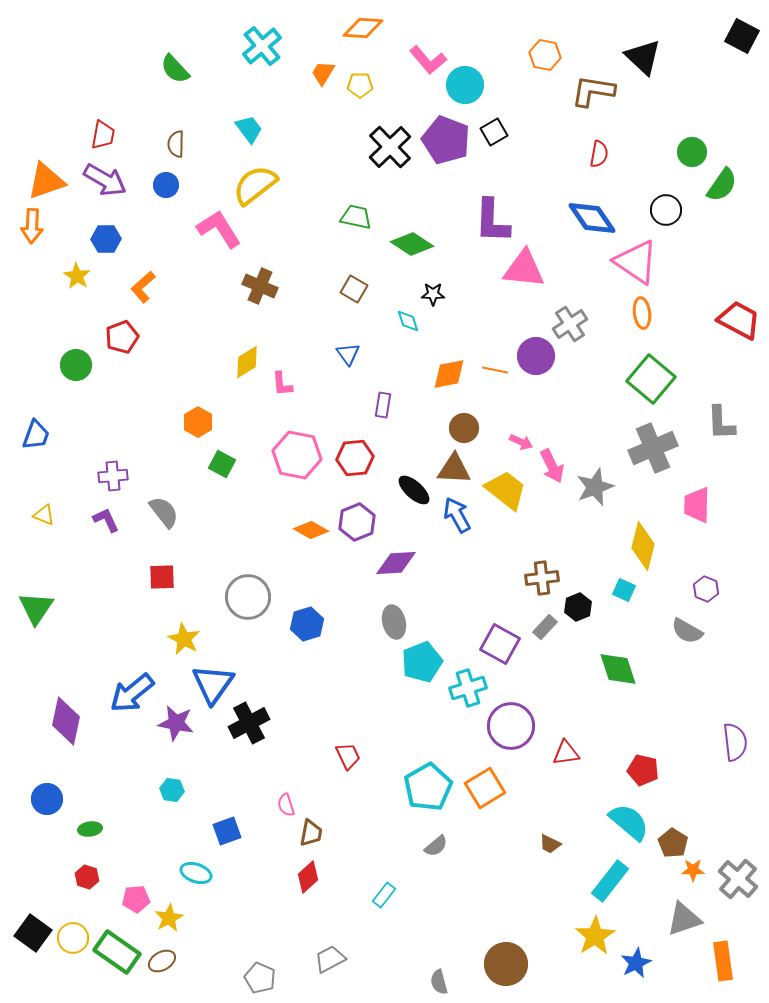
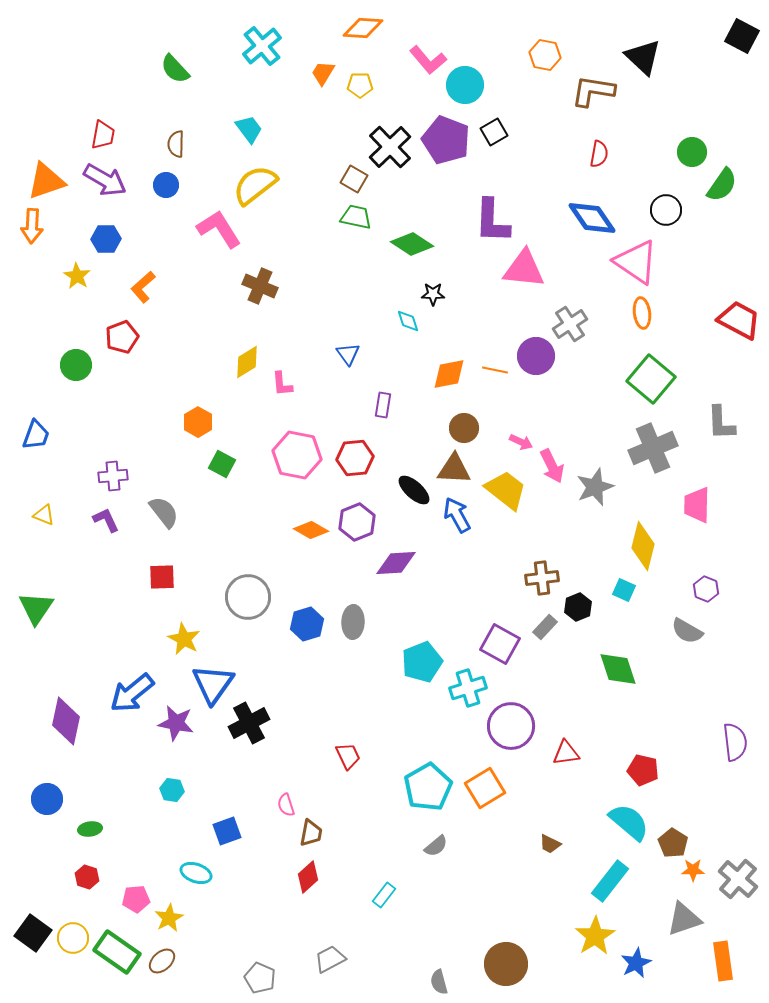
brown square at (354, 289): moved 110 px up
gray ellipse at (394, 622): moved 41 px left; rotated 16 degrees clockwise
brown ellipse at (162, 961): rotated 12 degrees counterclockwise
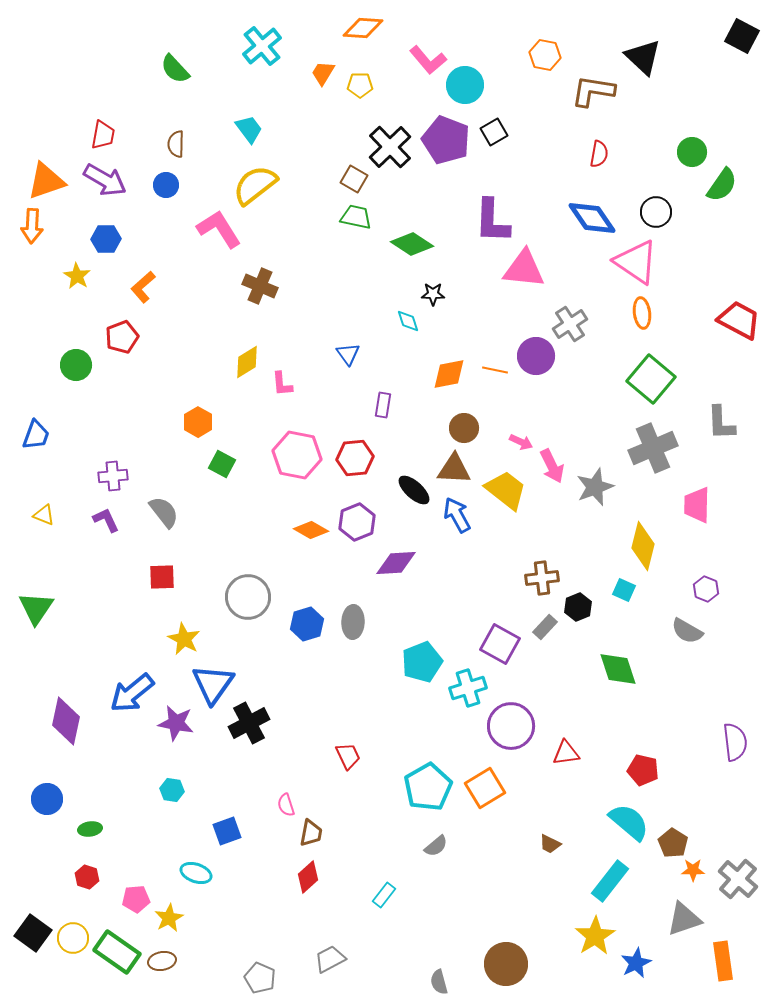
black circle at (666, 210): moved 10 px left, 2 px down
brown ellipse at (162, 961): rotated 32 degrees clockwise
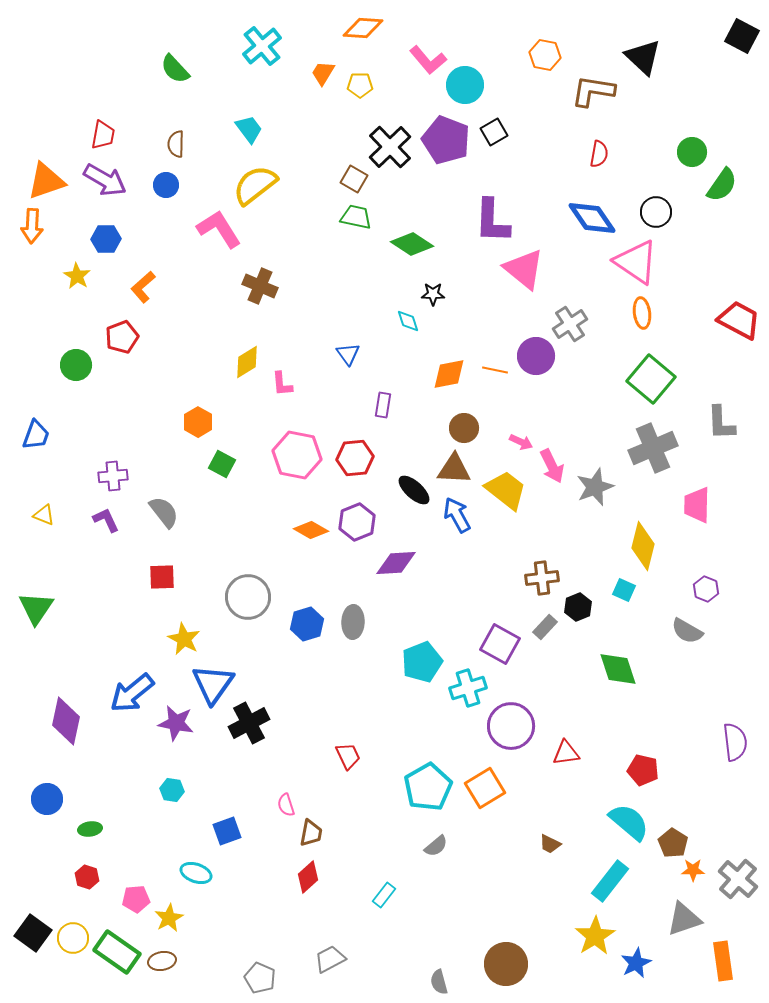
pink triangle at (524, 269): rotated 33 degrees clockwise
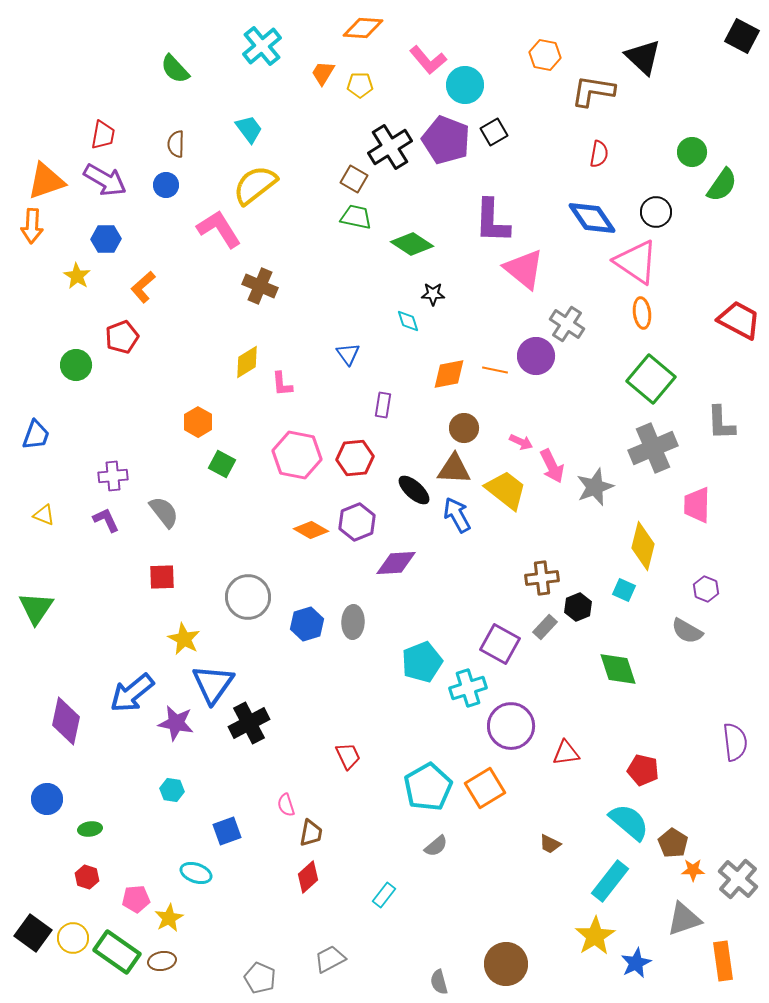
black cross at (390, 147): rotated 12 degrees clockwise
gray cross at (570, 324): moved 3 px left; rotated 24 degrees counterclockwise
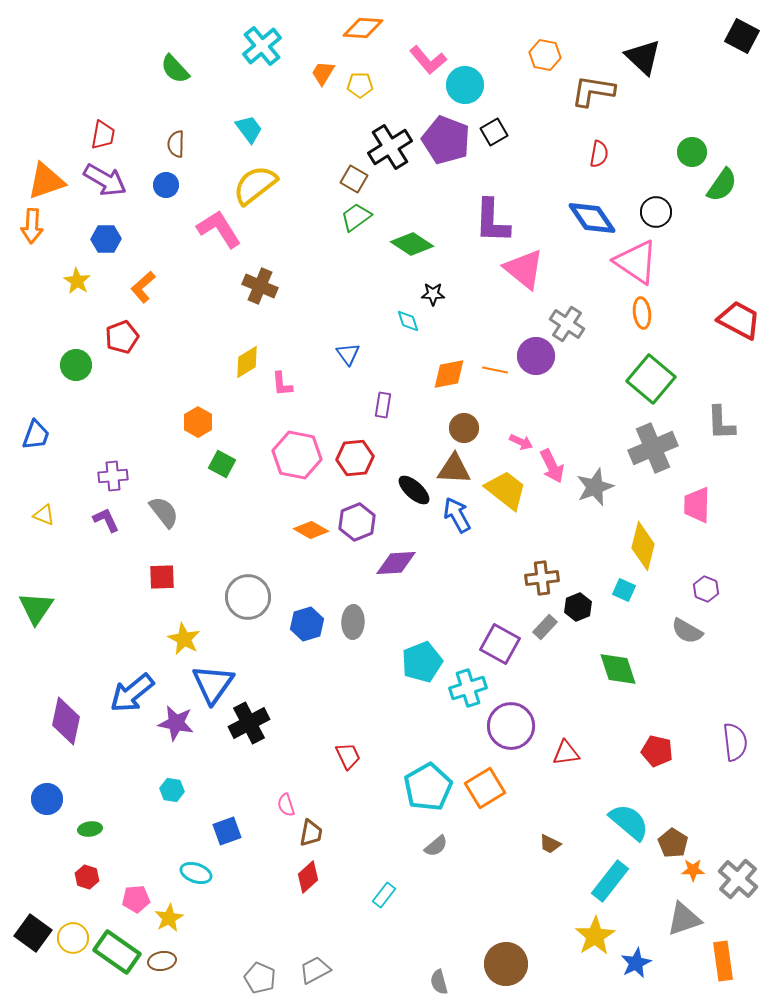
green trapezoid at (356, 217): rotated 48 degrees counterclockwise
yellow star at (77, 276): moved 5 px down
red pentagon at (643, 770): moved 14 px right, 19 px up
gray trapezoid at (330, 959): moved 15 px left, 11 px down
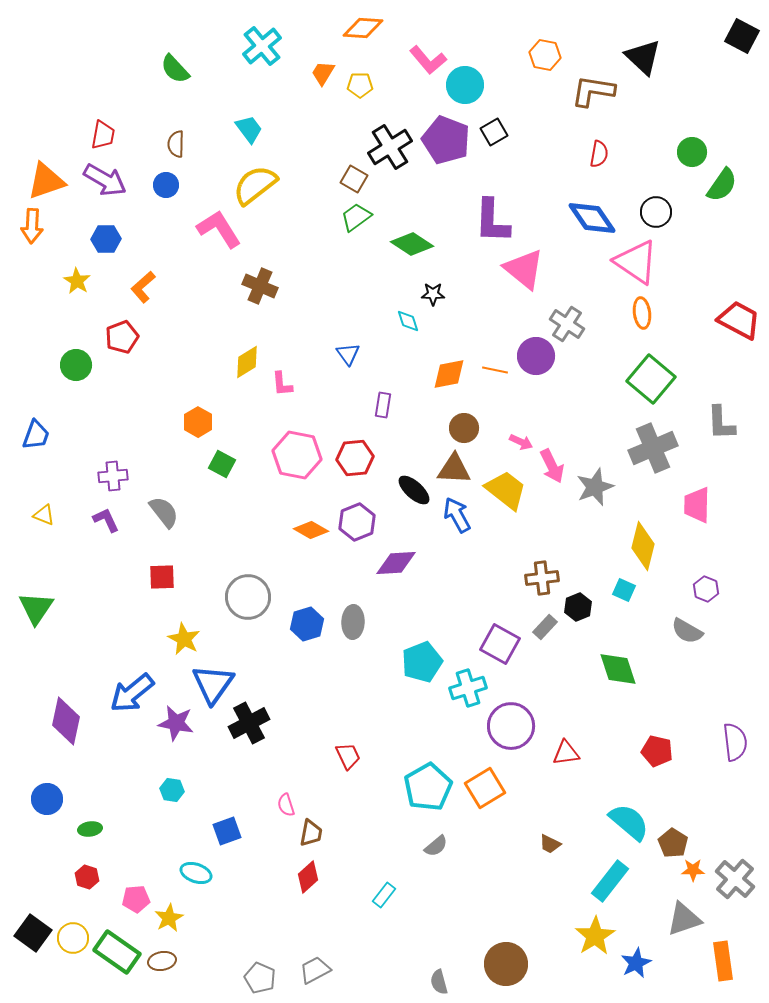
gray cross at (738, 879): moved 3 px left
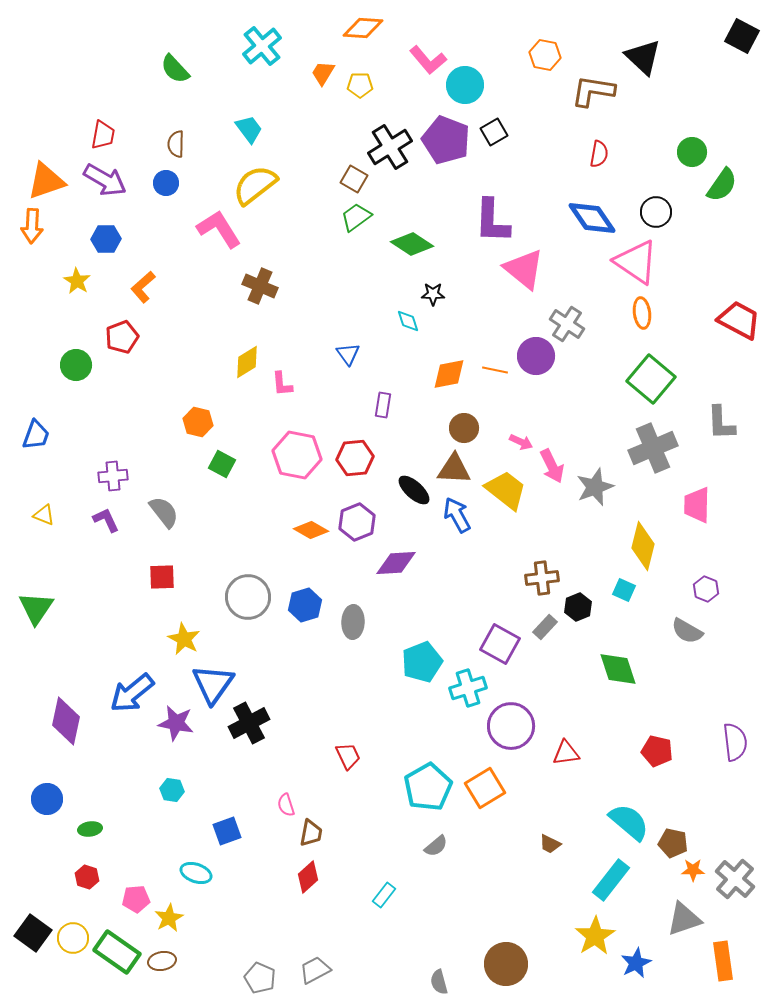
blue circle at (166, 185): moved 2 px up
orange hexagon at (198, 422): rotated 16 degrees counterclockwise
blue hexagon at (307, 624): moved 2 px left, 19 px up
brown pentagon at (673, 843): rotated 20 degrees counterclockwise
cyan rectangle at (610, 881): moved 1 px right, 1 px up
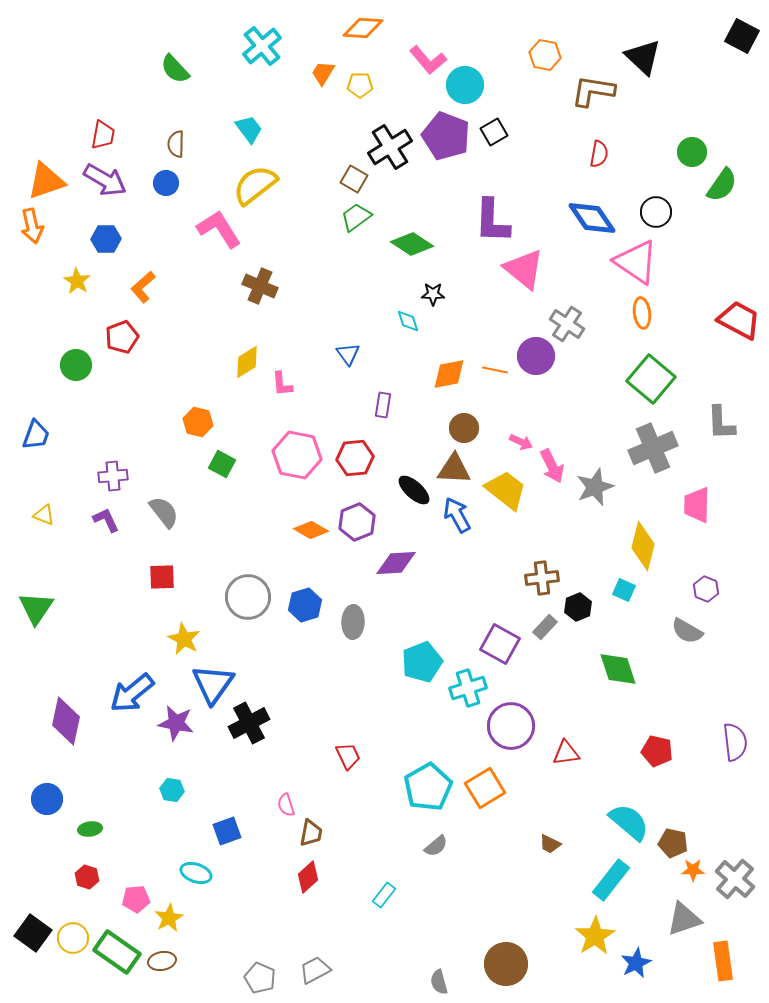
purple pentagon at (446, 140): moved 4 px up
orange arrow at (32, 226): rotated 16 degrees counterclockwise
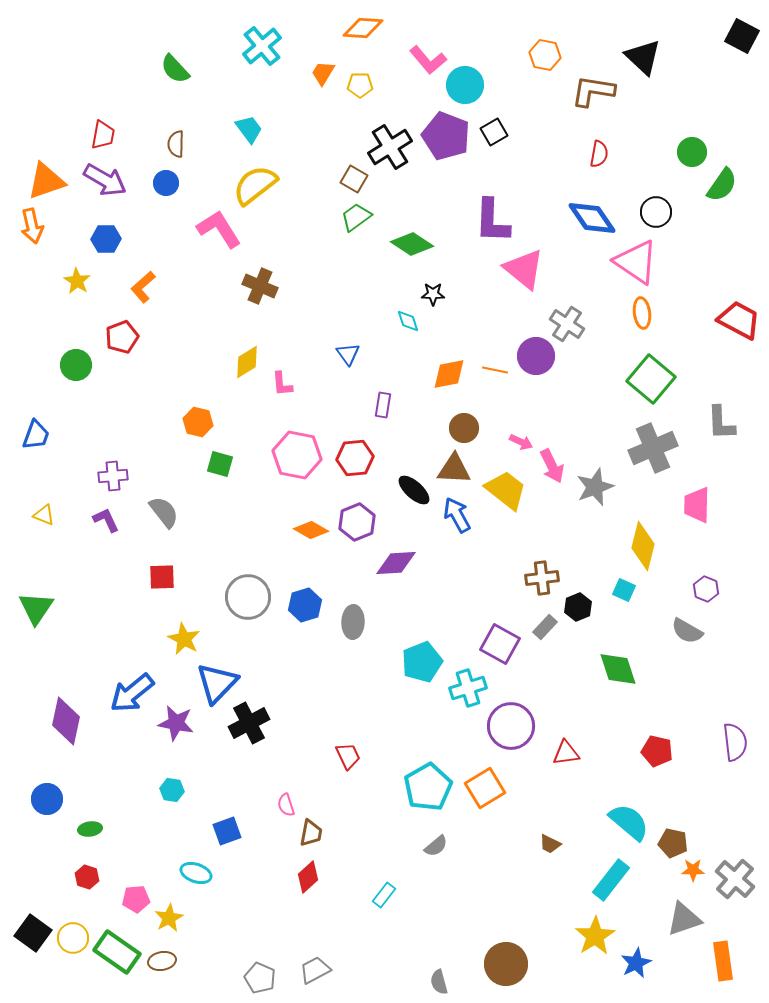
green square at (222, 464): moved 2 px left; rotated 12 degrees counterclockwise
blue triangle at (213, 684): moved 4 px right, 1 px up; rotated 9 degrees clockwise
